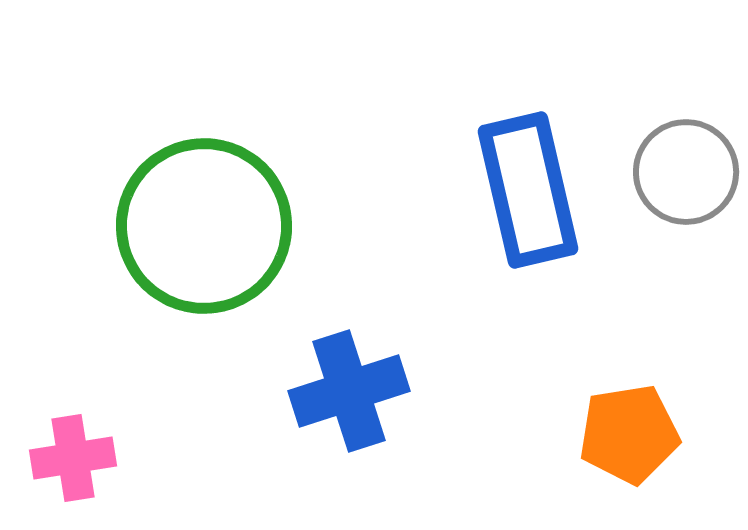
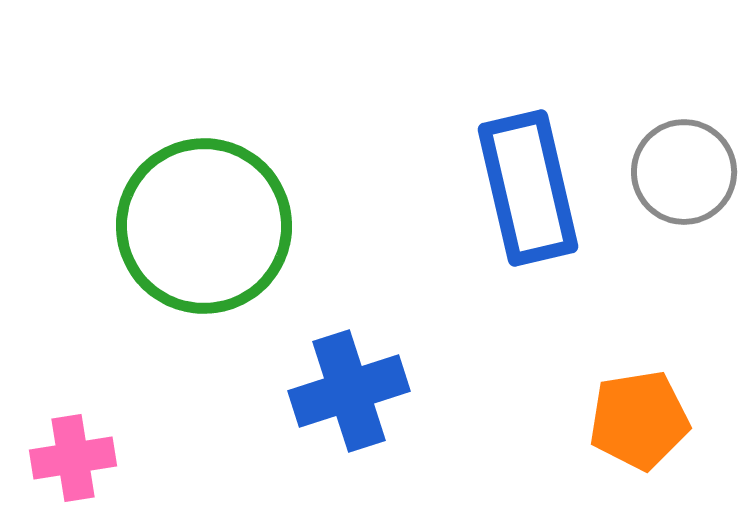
gray circle: moved 2 px left
blue rectangle: moved 2 px up
orange pentagon: moved 10 px right, 14 px up
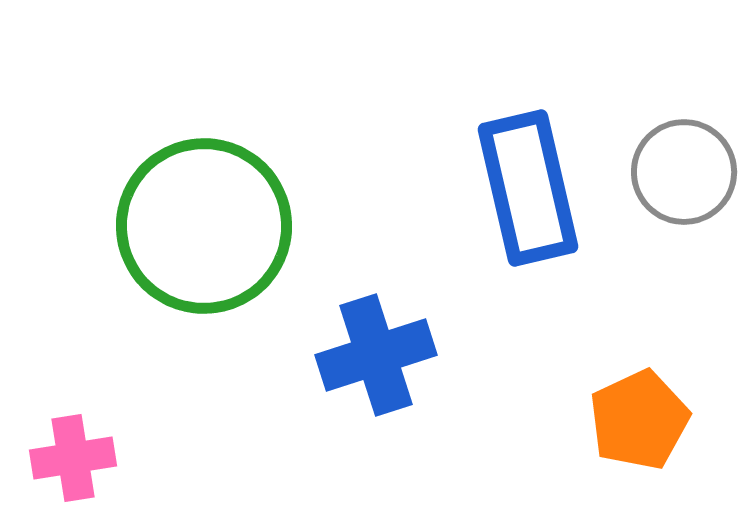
blue cross: moved 27 px right, 36 px up
orange pentagon: rotated 16 degrees counterclockwise
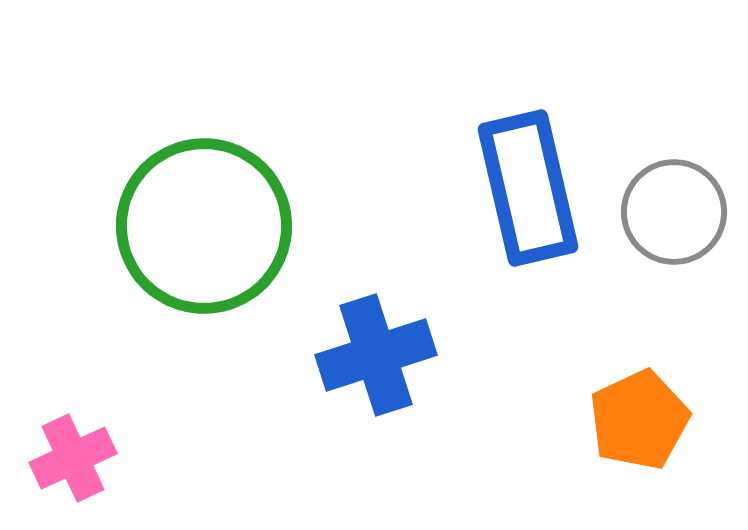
gray circle: moved 10 px left, 40 px down
pink cross: rotated 16 degrees counterclockwise
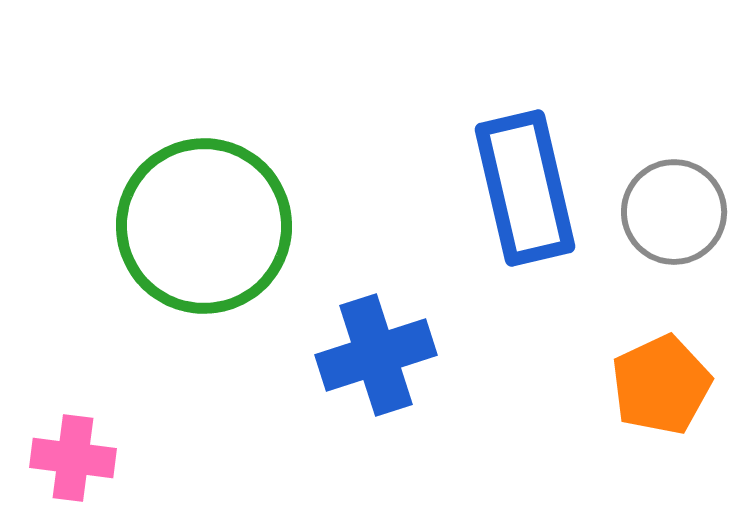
blue rectangle: moved 3 px left
orange pentagon: moved 22 px right, 35 px up
pink cross: rotated 32 degrees clockwise
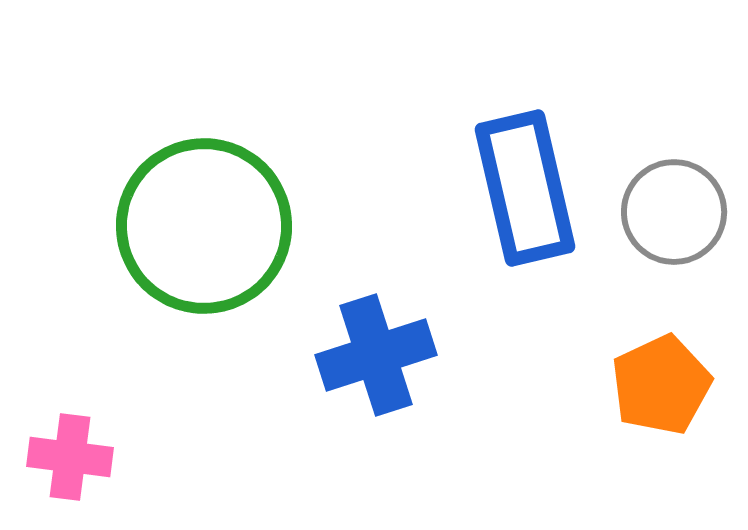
pink cross: moved 3 px left, 1 px up
